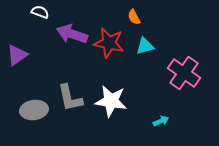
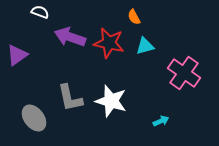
purple arrow: moved 2 px left, 3 px down
white star: rotated 8 degrees clockwise
gray ellipse: moved 8 px down; rotated 60 degrees clockwise
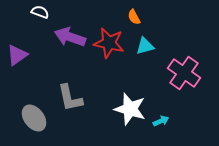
white star: moved 19 px right, 8 px down
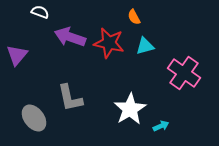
purple triangle: rotated 15 degrees counterclockwise
white star: rotated 24 degrees clockwise
cyan arrow: moved 5 px down
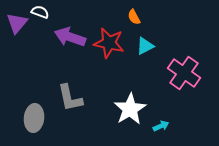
cyan triangle: rotated 12 degrees counterclockwise
purple triangle: moved 32 px up
gray ellipse: rotated 44 degrees clockwise
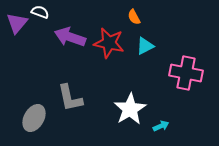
pink cross: moved 2 px right; rotated 24 degrees counterclockwise
gray ellipse: rotated 24 degrees clockwise
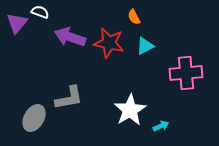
pink cross: rotated 16 degrees counterclockwise
gray L-shape: moved 1 px left; rotated 88 degrees counterclockwise
white star: moved 1 px down
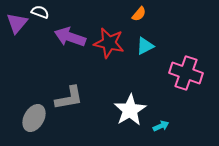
orange semicircle: moved 5 px right, 3 px up; rotated 112 degrees counterclockwise
pink cross: rotated 24 degrees clockwise
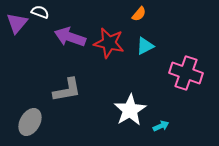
gray L-shape: moved 2 px left, 8 px up
gray ellipse: moved 4 px left, 4 px down
